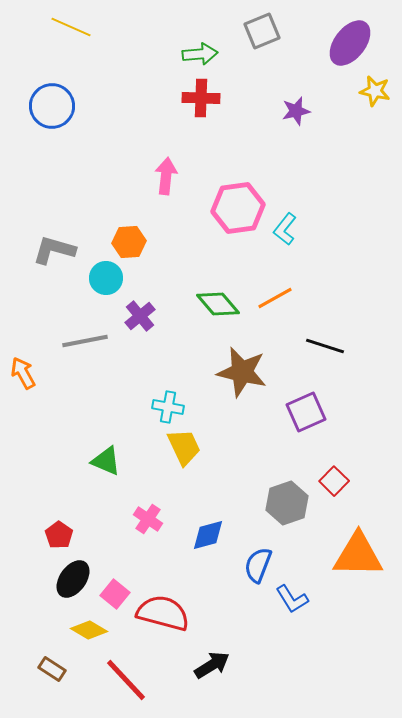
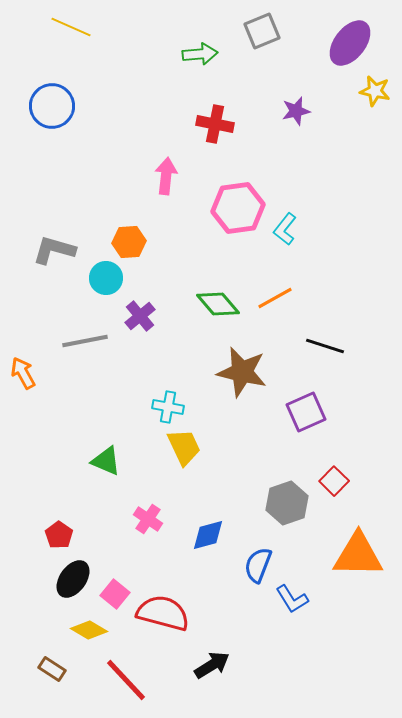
red cross: moved 14 px right, 26 px down; rotated 9 degrees clockwise
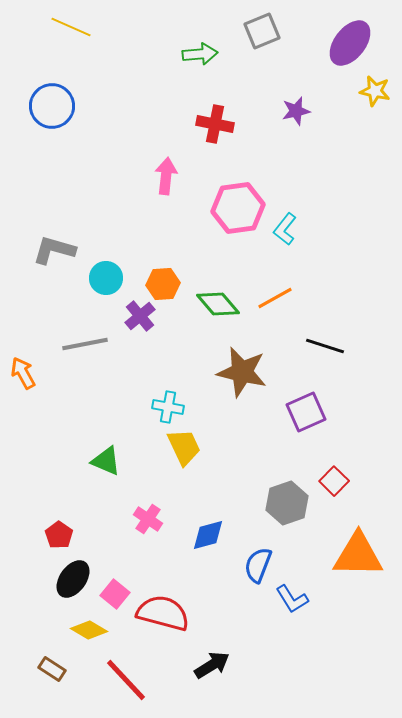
orange hexagon: moved 34 px right, 42 px down
gray line: moved 3 px down
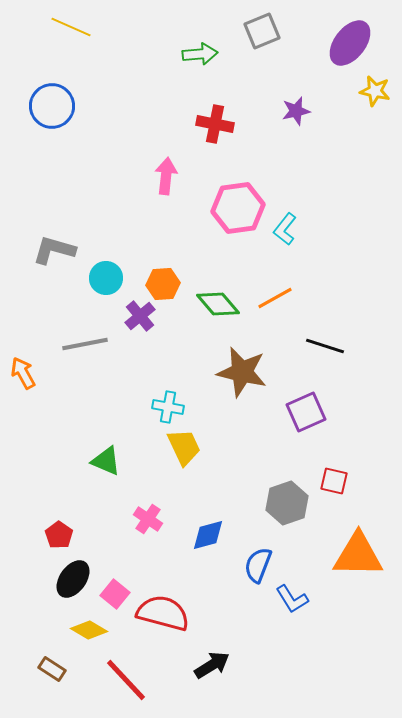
red square: rotated 32 degrees counterclockwise
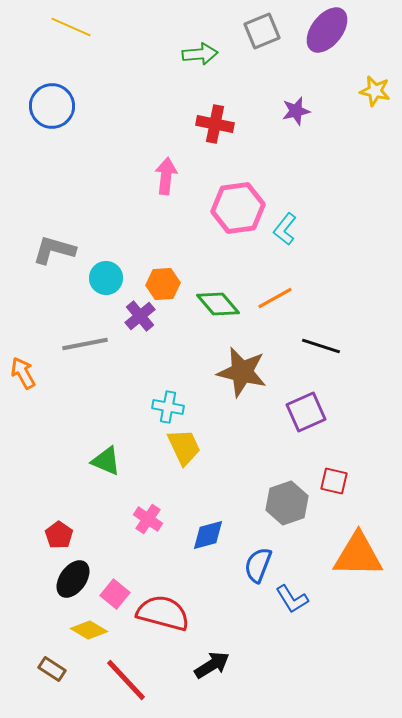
purple ellipse: moved 23 px left, 13 px up
black line: moved 4 px left
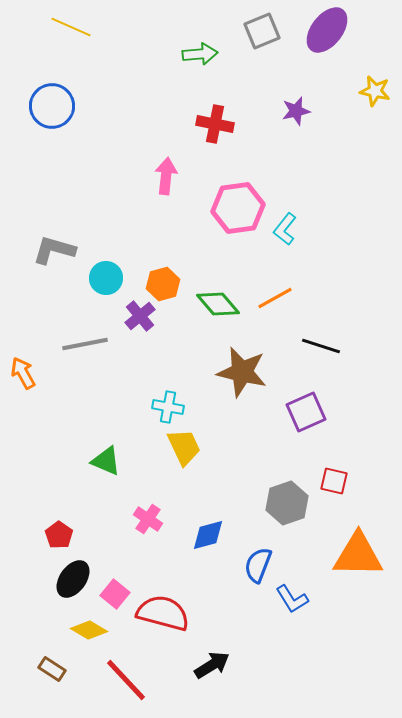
orange hexagon: rotated 12 degrees counterclockwise
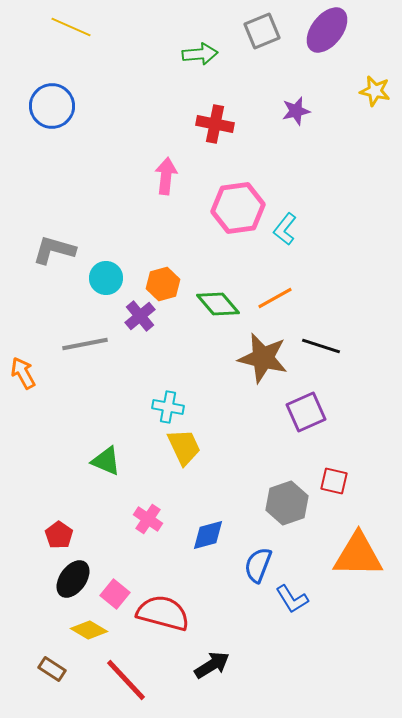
brown star: moved 21 px right, 14 px up
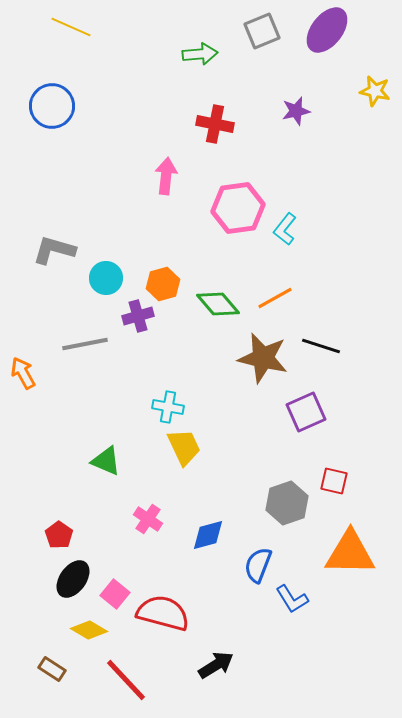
purple cross: moved 2 px left; rotated 24 degrees clockwise
orange triangle: moved 8 px left, 2 px up
black arrow: moved 4 px right
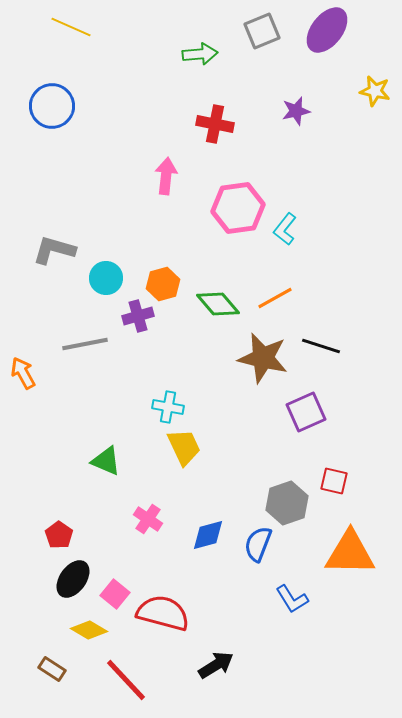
blue semicircle: moved 21 px up
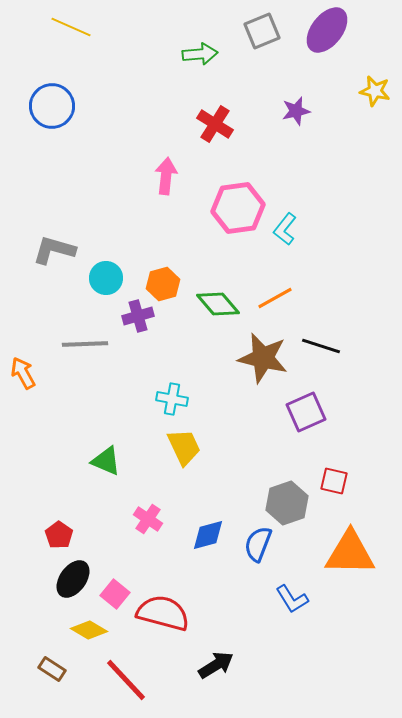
red cross: rotated 21 degrees clockwise
gray line: rotated 9 degrees clockwise
cyan cross: moved 4 px right, 8 px up
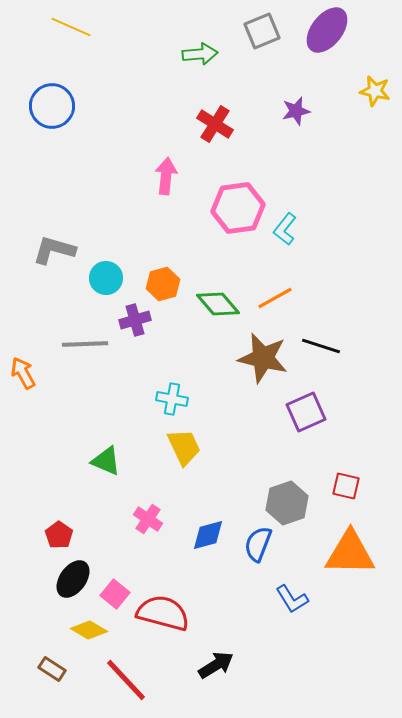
purple cross: moved 3 px left, 4 px down
red square: moved 12 px right, 5 px down
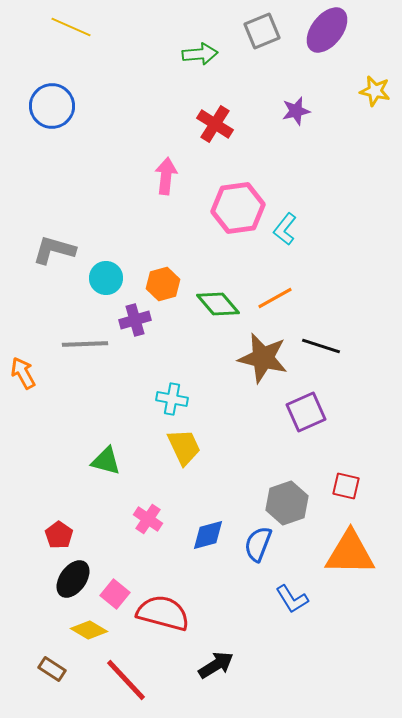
green triangle: rotated 8 degrees counterclockwise
